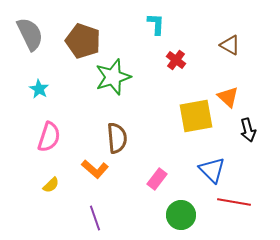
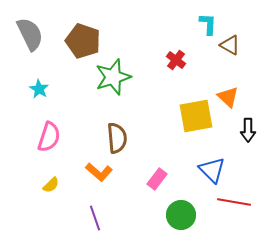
cyan L-shape: moved 52 px right
black arrow: rotated 15 degrees clockwise
orange L-shape: moved 4 px right, 3 px down
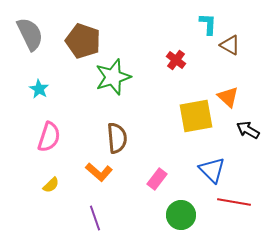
black arrow: rotated 120 degrees clockwise
